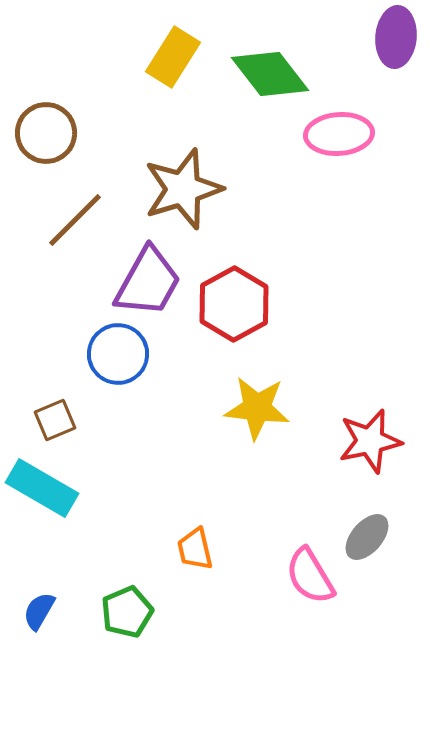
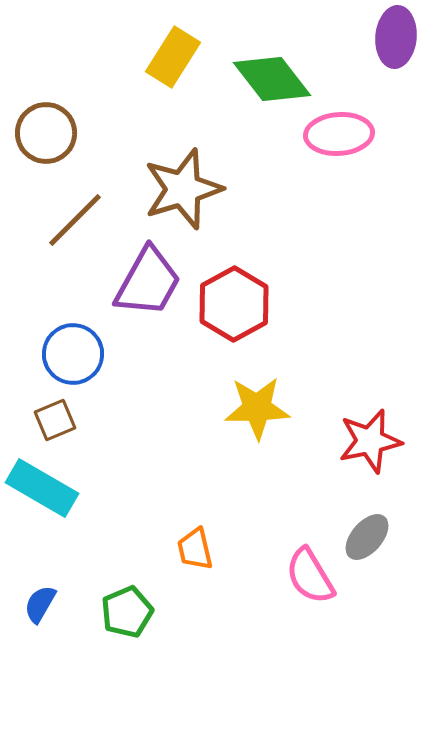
green diamond: moved 2 px right, 5 px down
blue circle: moved 45 px left
yellow star: rotated 8 degrees counterclockwise
blue semicircle: moved 1 px right, 7 px up
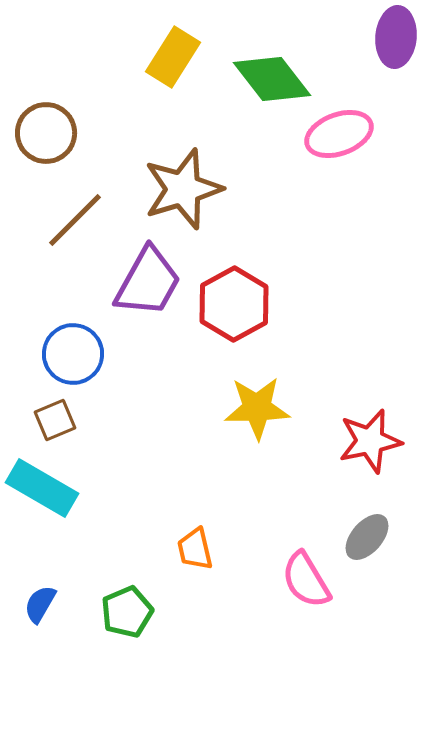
pink ellipse: rotated 16 degrees counterclockwise
pink semicircle: moved 4 px left, 4 px down
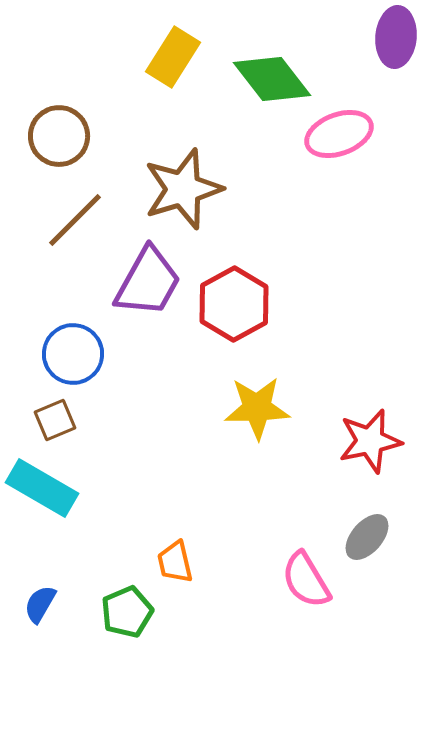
brown circle: moved 13 px right, 3 px down
orange trapezoid: moved 20 px left, 13 px down
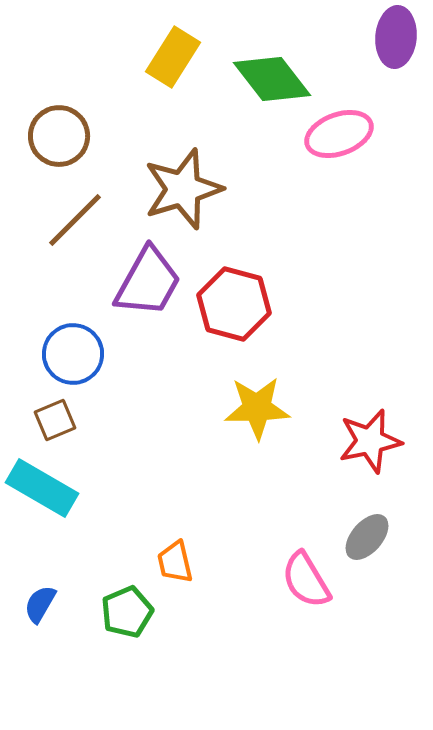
red hexagon: rotated 16 degrees counterclockwise
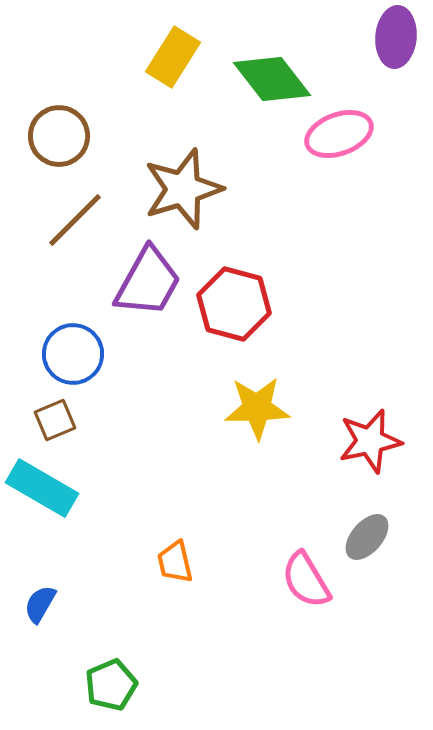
green pentagon: moved 16 px left, 73 px down
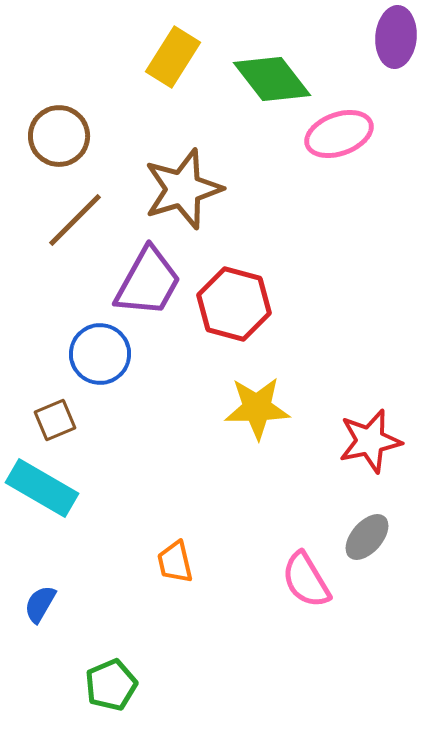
blue circle: moved 27 px right
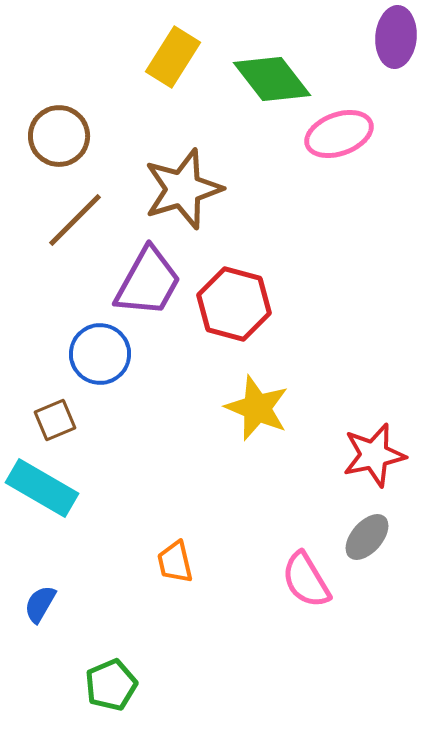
yellow star: rotated 24 degrees clockwise
red star: moved 4 px right, 14 px down
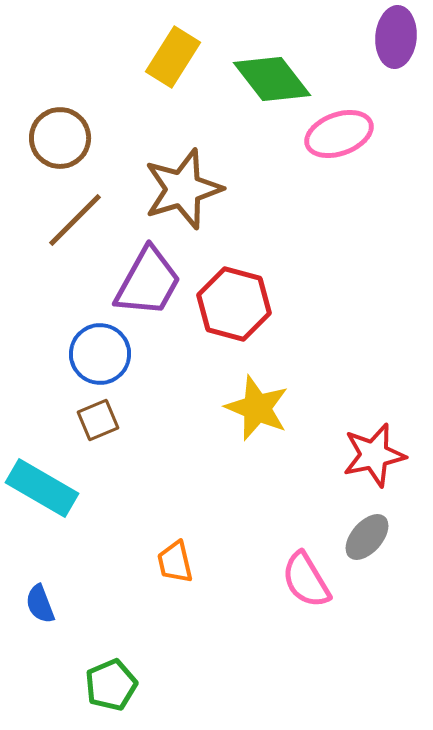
brown circle: moved 1 px right, 2 px down
brown square: moved 43 px right
blue semicircle: rotated 51 degrees counterclockwise
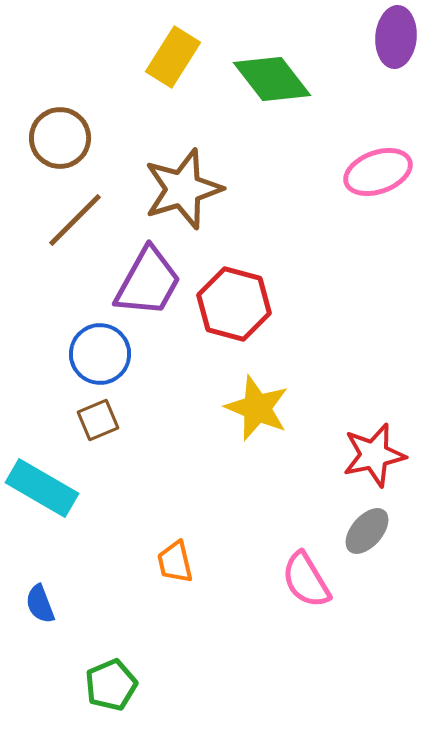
pink ellipse: moved 39 px right, 38 px down
gray ellipse: moved 6 px up
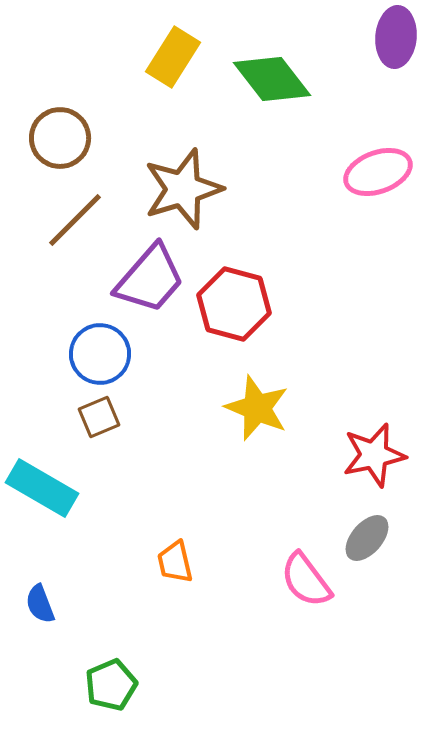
purple trapezoid: moved 2 px right, 3 px up; rotated 12 degrees clockwise
brown square: moved 1 px right, 3 px up
gray ellipse: moved 7 px down
pink semicircle: rotated 6 degrees counterclockwise
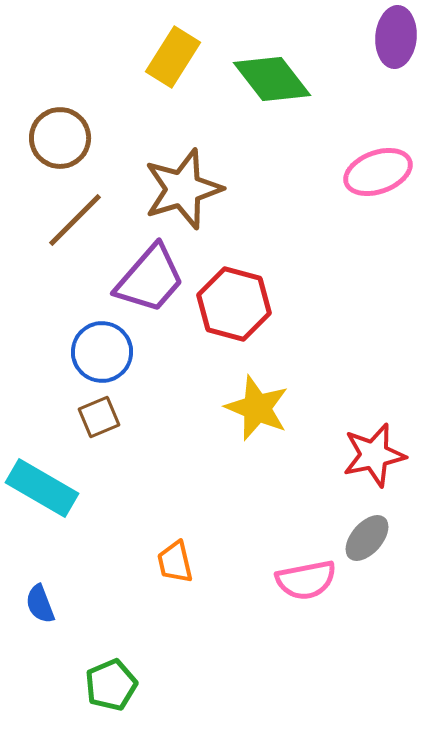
blue circle: moved 2 px right, 2 px up
pink semicircle: rotated 64 degrees counterclockwise
